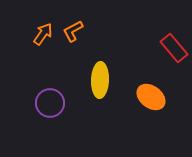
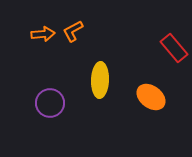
orange arrow: rotated 50 degrees clockwise
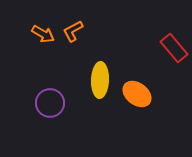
orange arrow: rotated 35 degrees clockwise
orange ellipse: moved 14 px left, 3 px up
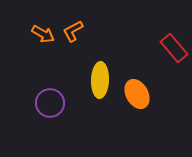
orange ellipse: rotated 24 degrees clockwise
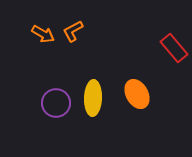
yellow ellipse: moved 7 px left, 18 px down
purple circle: moved 6 px right
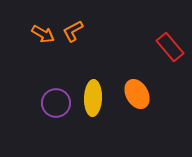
red rectangle: moved 4 px left, 1 px up
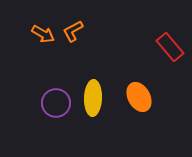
orange ellipse: moved 2 px right, 3 px down
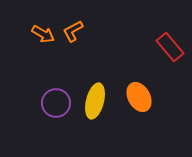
yellow ellipse: moved 2 px right, 3 px down; rotated 12 degrees clockwise
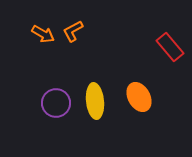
yellow ellipse: rotated 20 degrees counterclockwise
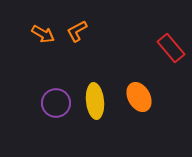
orange L-shape: moved 4 px right
red rectangle: moved 1 px right, 1 px down
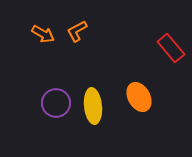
yellow ellipse: moved 2 px left, 5 px down
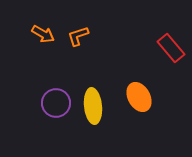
orange L-shape: moved 1 px right, 5 px down; rotated 10 degrees clockwise
